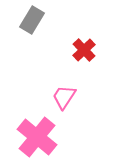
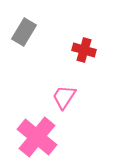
gray rectangle: moved 8 px left, 12 px down
red cross: rotated 30 degrees counterclockwise
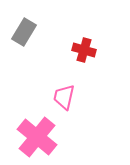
pink trapezoid: rotated 20 degrees counterclockwise
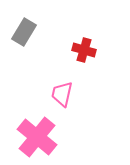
pink trapezoid: moved 2 px left, 3 px up
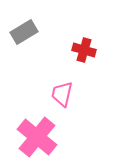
gray rectangle: rotated 28 degrees clockwise
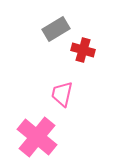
gray rectangle: moved 32 px right, 3 px up
red cross: moved 1 px left
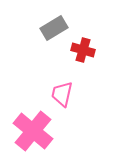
gray rectangle: moved 2 px left, 1 px up
pink cross: moved 4 px left, 6 px up
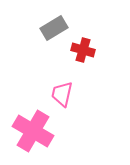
pink cross: rotated 9 degrees counterclockwise
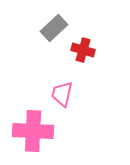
gray rectangle: rotated 12 degrees counterclockwise
pink cross: rotated 27 degrees counterclockwise
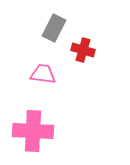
gray rectangle: rotated 20 degrees counterclockwise
pink trapezoid: moved 19 px left, 20 px up; rotated 84 degrees clockwise
